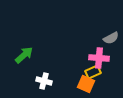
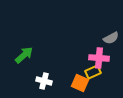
orange square: moved 6 px left, 1 px up
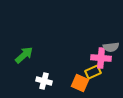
gray semicircle: moved 9 px down; rotated 21 degrees clockwise
pink cross: moved 2 px right
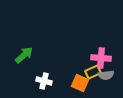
gray semicircle: moved 5 px left, 28 px down
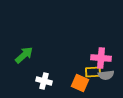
yellow rectangle: rotated 21 degrees clockwise
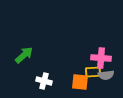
orange square: moved 1 px up; rotated 18 degrees counterclockwise
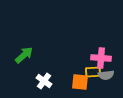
white cross: rotated 21 degrees clockwise
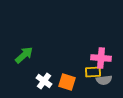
gray semicircle: moved 2 px left, 5 px down
orange square: moved 13 px left; rotated 12 degrees clockwise
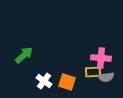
gray semicircle: moved 2 px right, 3 px up
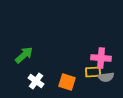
white cross: moved 8 px left
